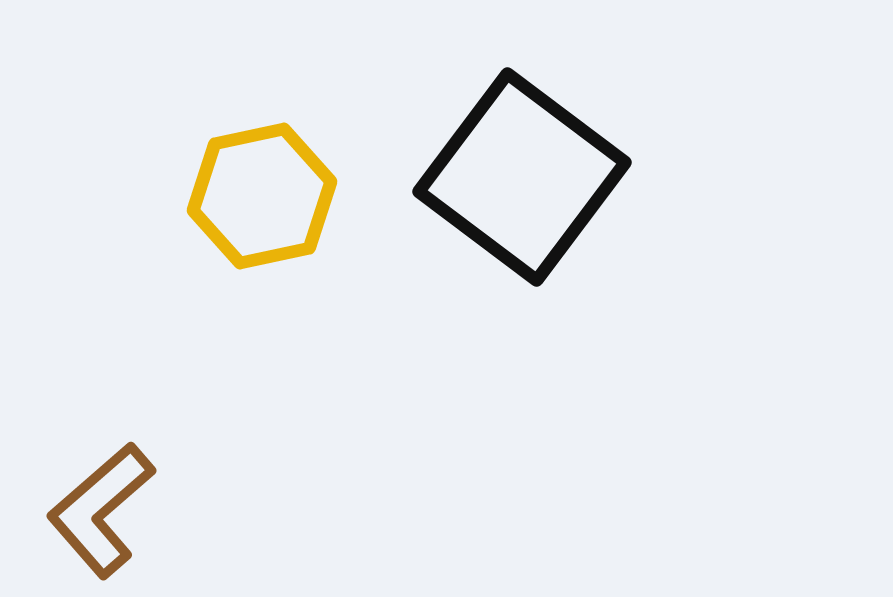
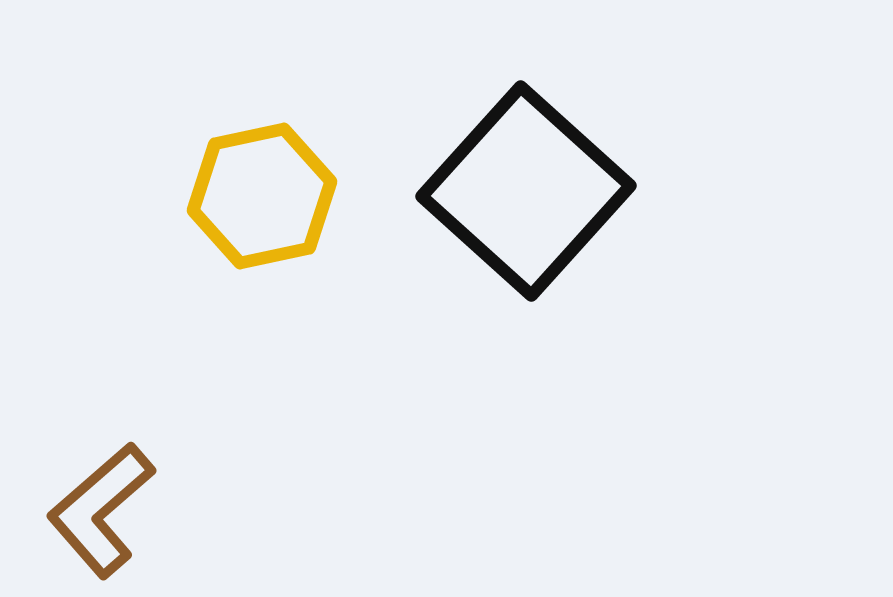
black square: moved 4 px right, 14 px down; rotated 5 degrees clockwise
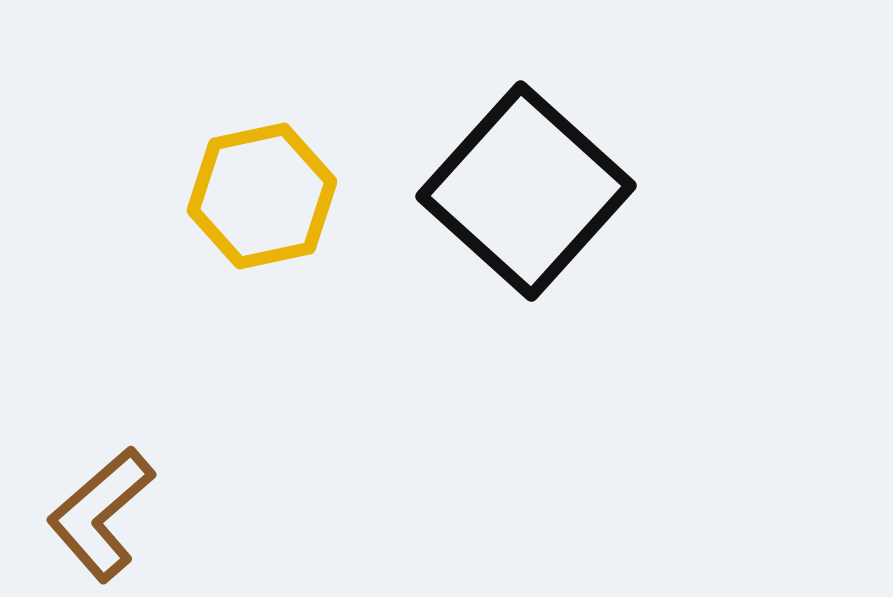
brown L-shape: moved 4 px down
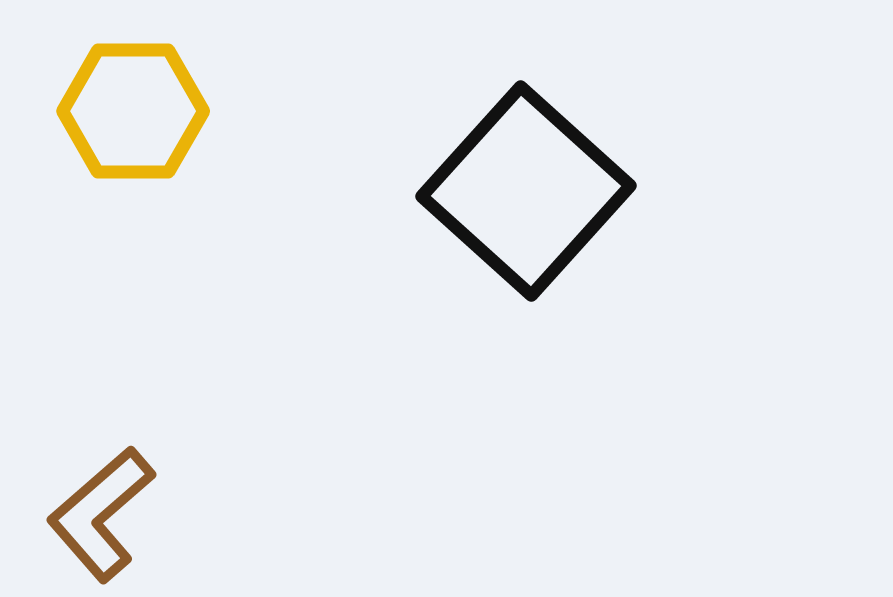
yellow hexagon: moved 129 px left, 85 px up; rotated 12 degrees clockwise
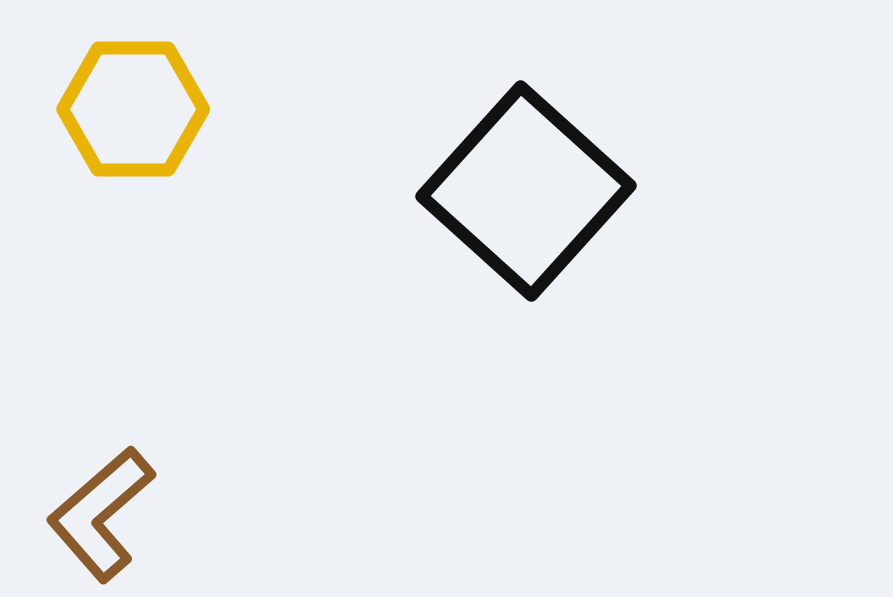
yellow hexagon: moved 2 px up
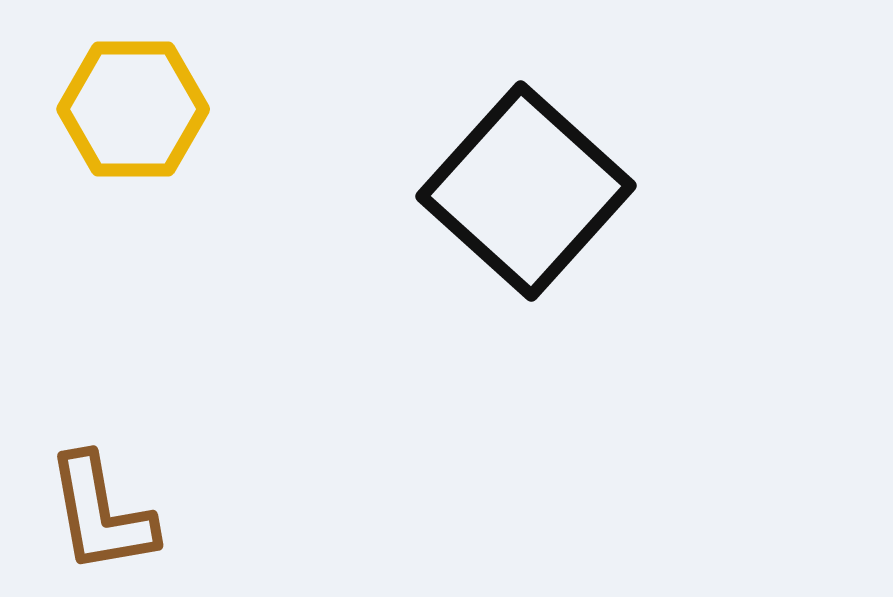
brown L-shape: rotated 59 degrees counterclockwise
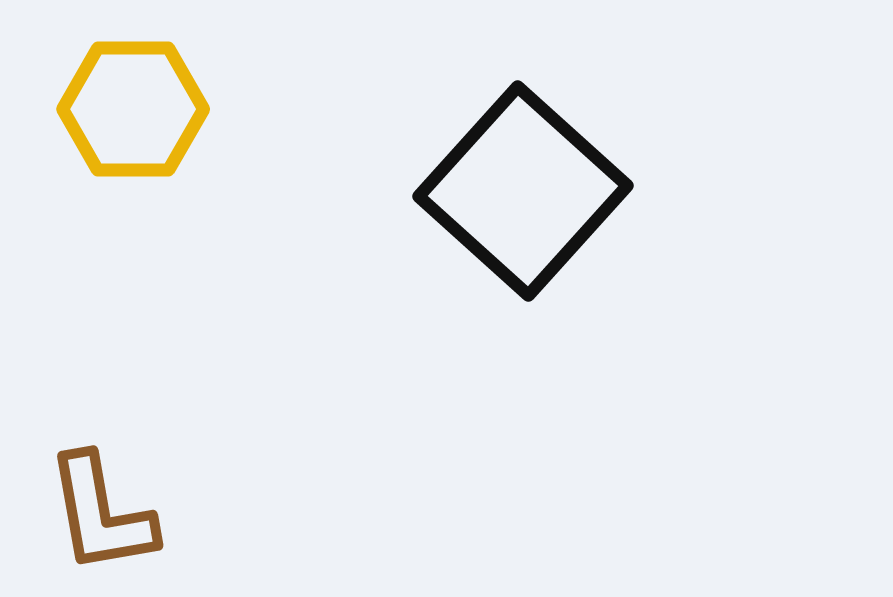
black square: moved 3 px left
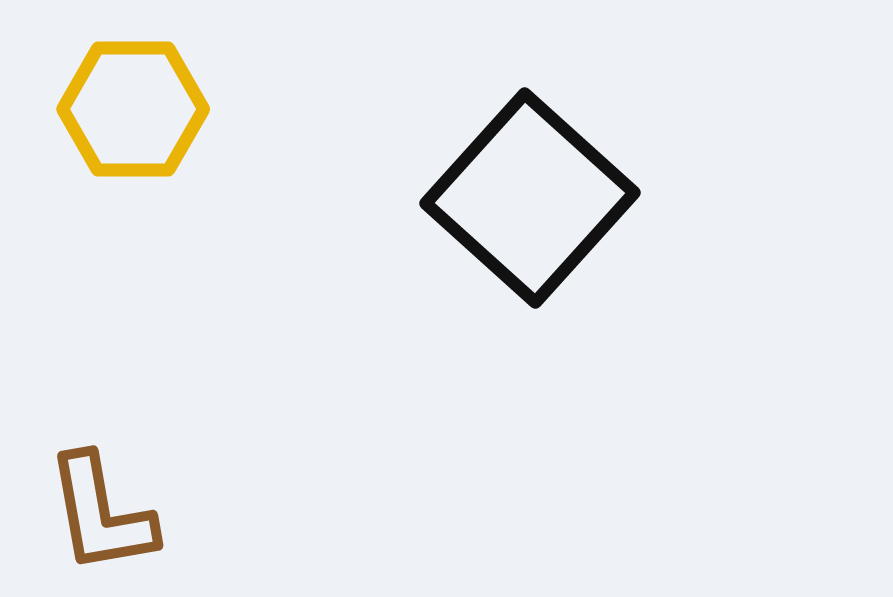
black square: moved 7 px right, 7 px down
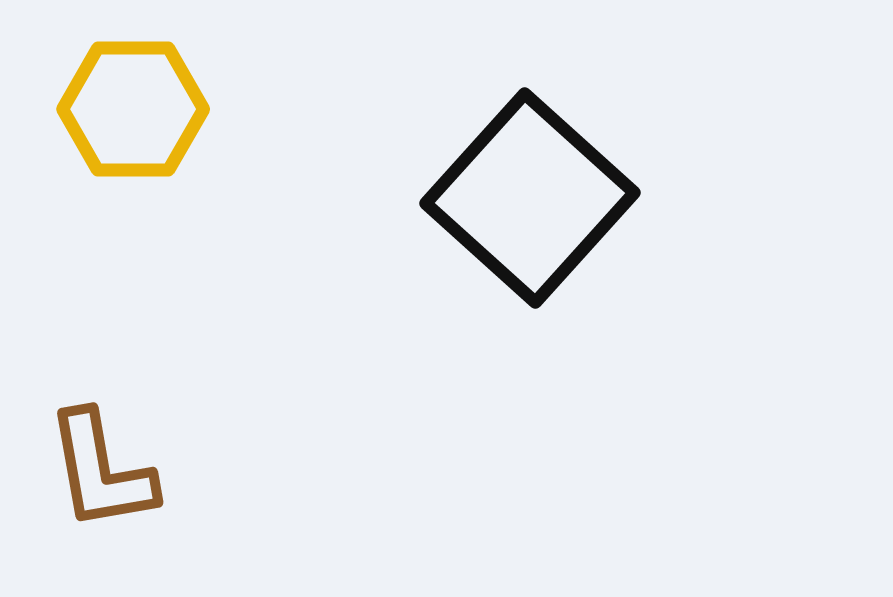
brown L-shape: moved 43 px up
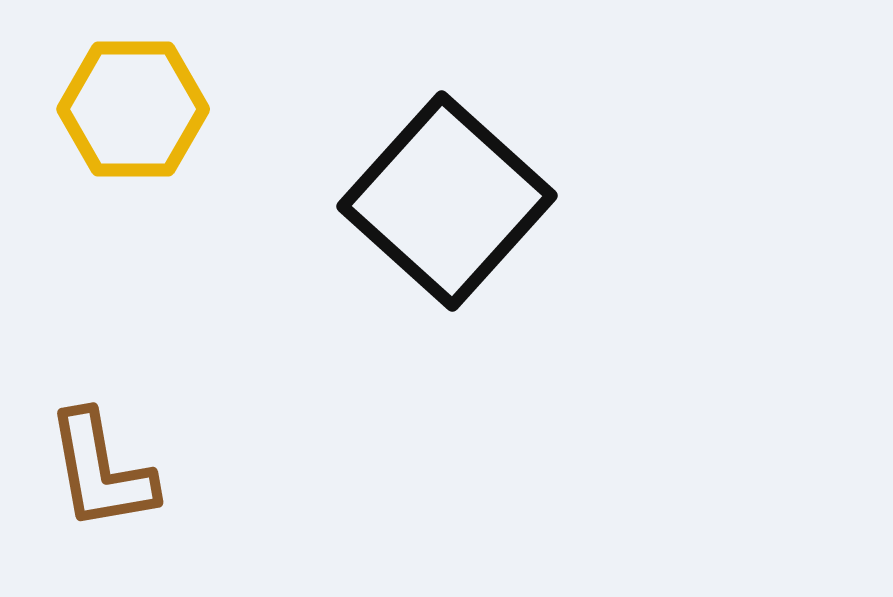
black square: moved 83 px left, 3 px down
